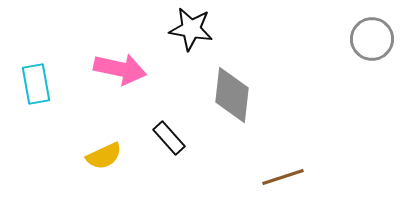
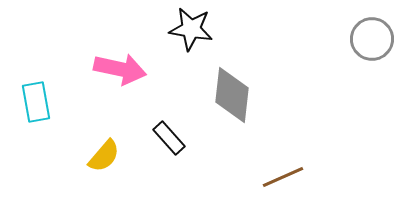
cyan rectangle: moved 18 px down
yellow semicircle: rotated 24 degrees counterclockwise
brown line: rotated 6 degrees counterclockwise
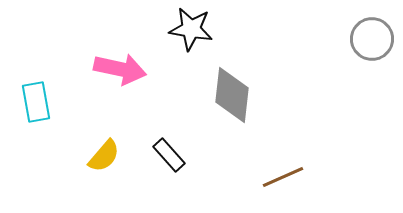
black rectangle: moved 17 px down
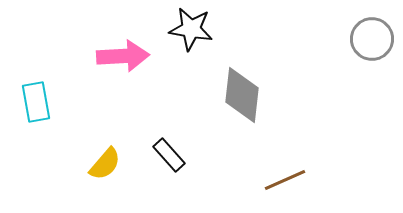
pink arrow: moved 3 px right, 13 px up; rotated 15 degrees counterclockwise
gray diamond: moved 10 px right
yellow semicircle: moved 1 px right, 8 px down
brown line: moved 2 px right, 3 px down
